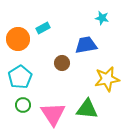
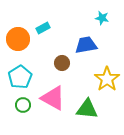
yellow star: rotated 25 degrees counterclockwise
pink triangle: moved 16 px up; rotated 28 degrees counterclockwise
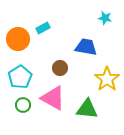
cyan star: moved 3 px right
blue trapezoid: moved 2 px down; rotated 20 degrees clockwise
brown circle: moved 2 px left, 5 px down
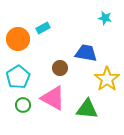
blue trapezoid: moved 6 px down
cyan pentagon: moved 2 px left
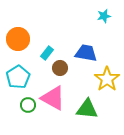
cyan star: moved 1 px left, 2 px up; rotated 24 degrees counterclockwise
cyan rectangle: moved 4 px right, 25 px down; rotated 24 degrees counterclockwise
green circle: moved 5 px right
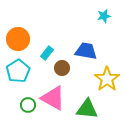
blue trapezoid: moved 2 px up
brown circle: moved 2 px right
cyan pentagon: moved 6 px up
